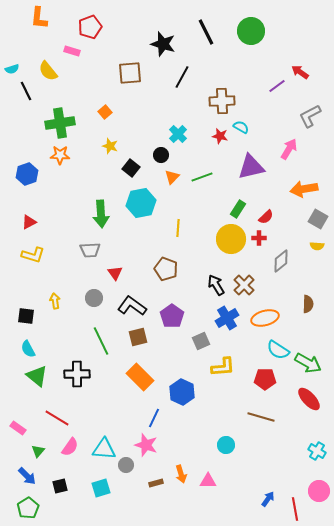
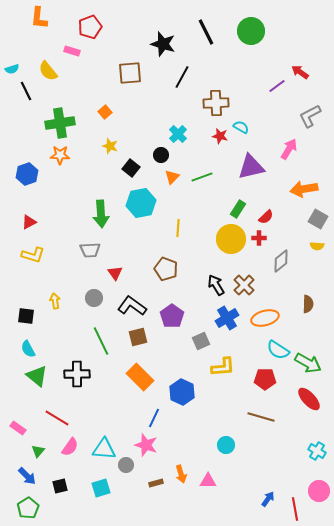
brown cross at (222, 101): moved 6 px left, 2 px down
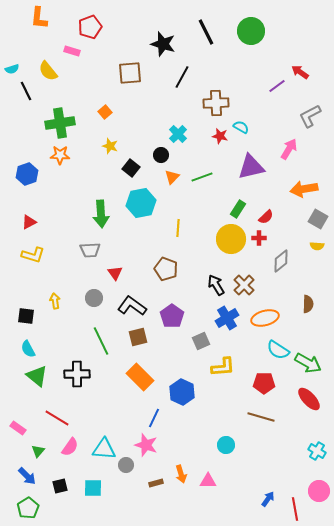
red pentagon at (265, 379): moved 1 px left, 4 px down
cyan square at (101, 488): moved 8 px left; rotated 18 degrees clockwise
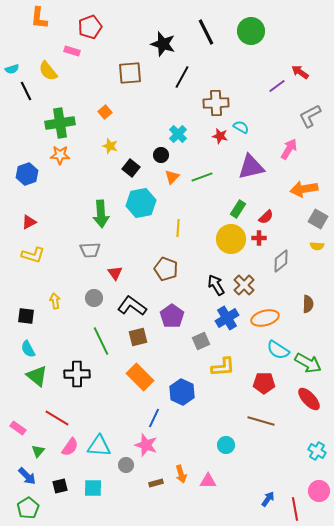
brown line at (261, 417): moved 4 px down
cyan triangle at (104, 449): moved 5 px left, 3 px up
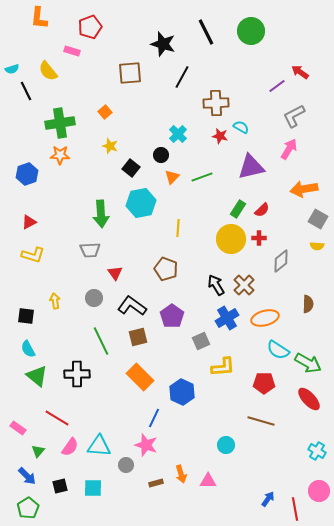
gray L-shape at (310, 116): moved 16 px left
red semicircle at (266, 217): moved 4 px left, 7 px up
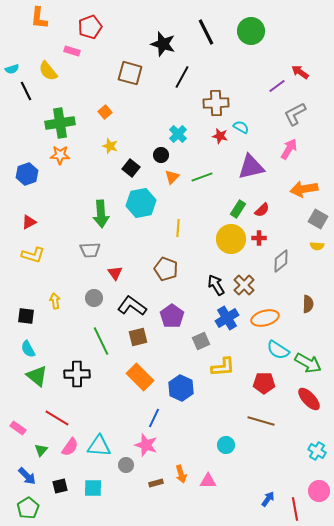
brown square at (130, 73): rotated 20 degrees clockwise
gray L-shape at (294, 116): moved 1 px right, 2 px up
blue hexagon at (182, 392): moved 1 px left, 4 px up
green triangle at (38, 451): moved 3 px right, 1 px up
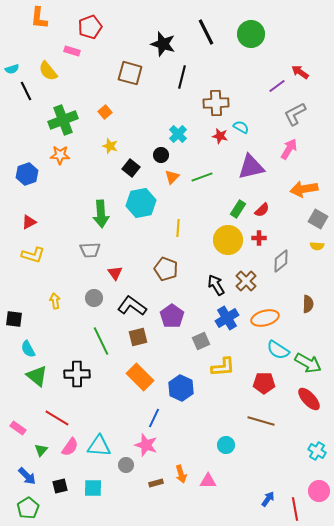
green circle at (251, 31): moved 3 px down
black line at (182, 77): rotated 15 degrees counterclockwise
green cross at (60, 123): moved 3 px right, 3 px up; rotated 12 degrees counterclockwise
yellow circle at (231, 239): moved 3 px left, 1 px down
brown cross at (244, 285): moved 2 px right, 4 px up
black square at (26, 316): moved 12 px left, 3 px down
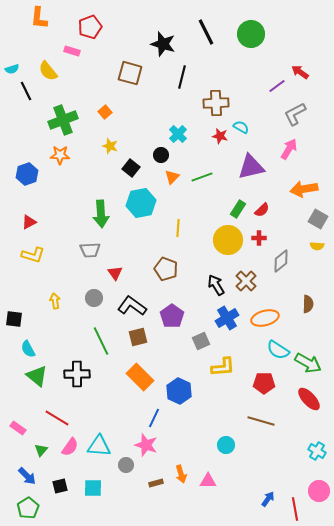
blue hexagon at (181, 388): moved 2 px left, 3 px down
